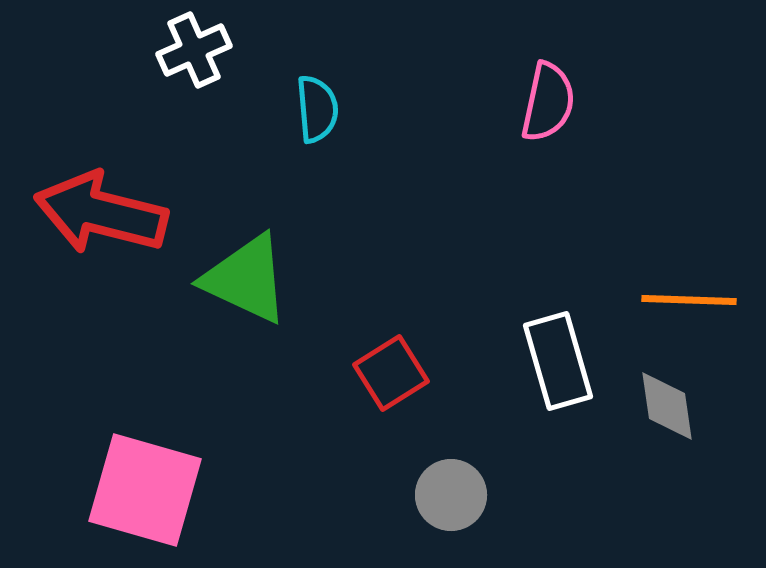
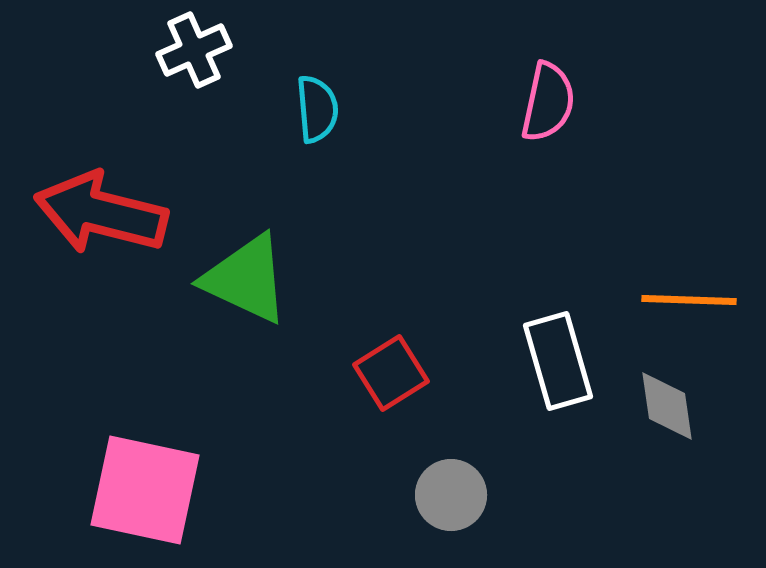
pink square: rotated 4 degrees counterclockwise
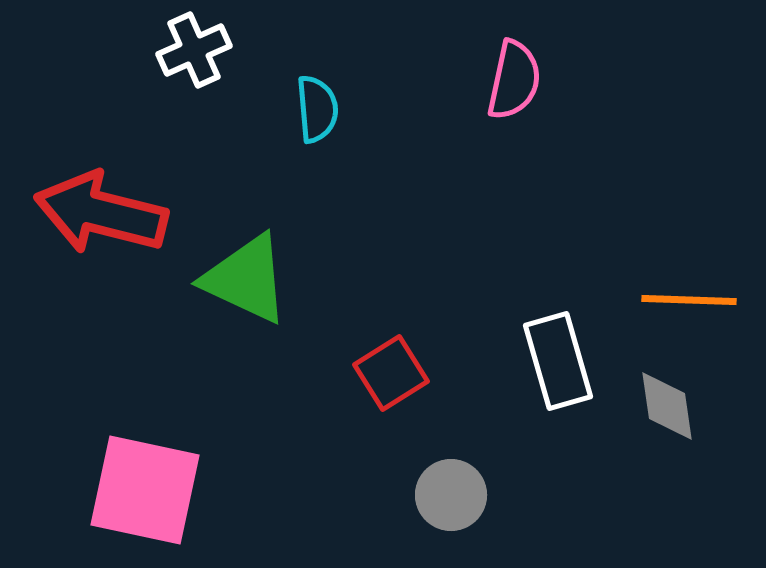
pink semicircle: moved 34 px left, 22 px up
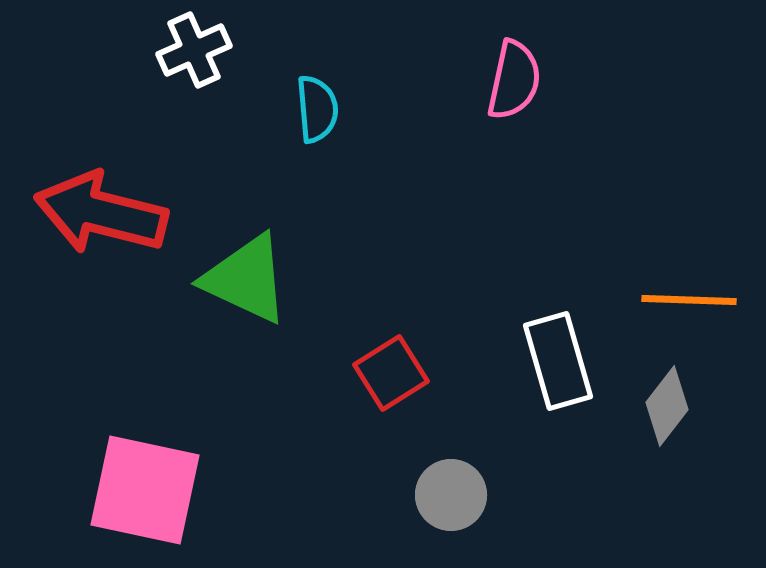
gray diamond: rotated 46 degrees clockwise
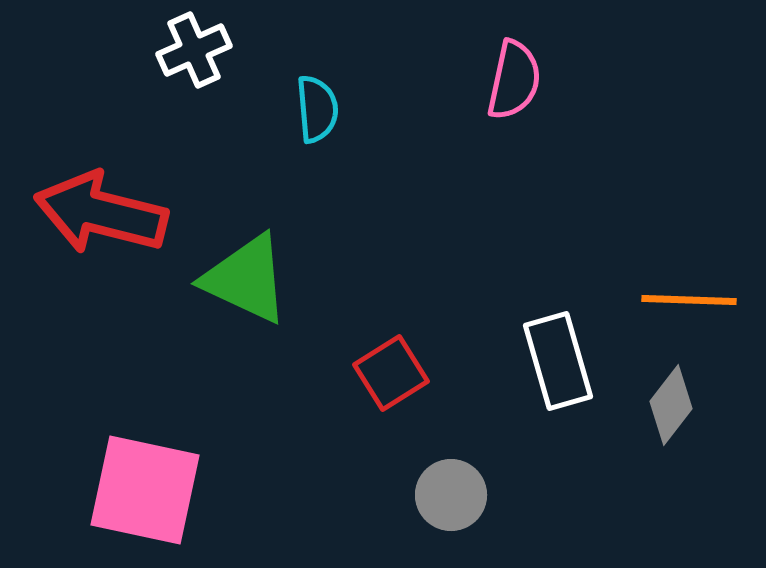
gray diamond: moved 4 px right, 1 px up
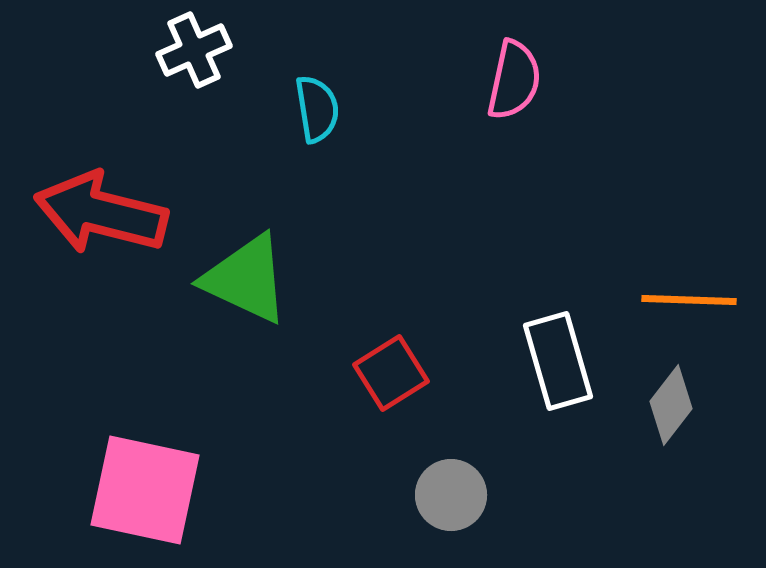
cyan semicircle: rotated 4 degrees counterclockwise
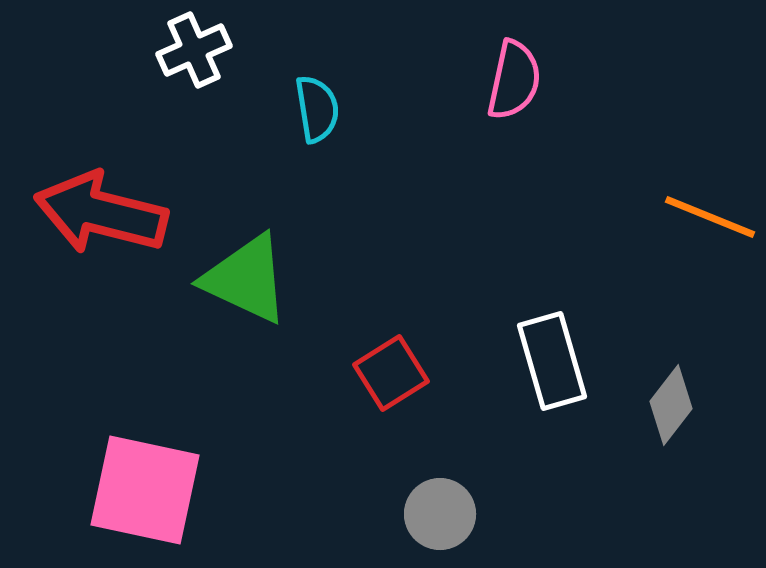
orange line: moved 21 px right, 83 px up; rotated 20 degrees clockwise
white rectangle: moved 6 px left
gray circle: moved 11 px left, 19 px down
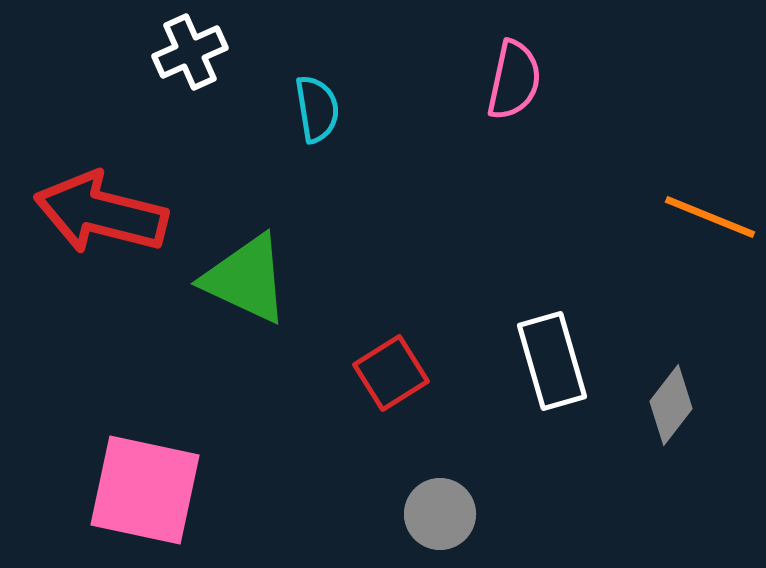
white cross: moved 4 px left, 2 px down
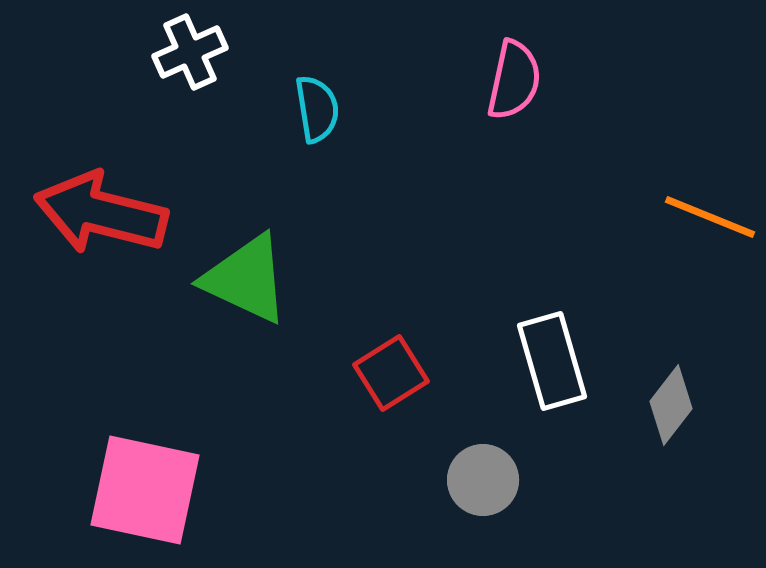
gray circle: moved 43 px right, 34 px up
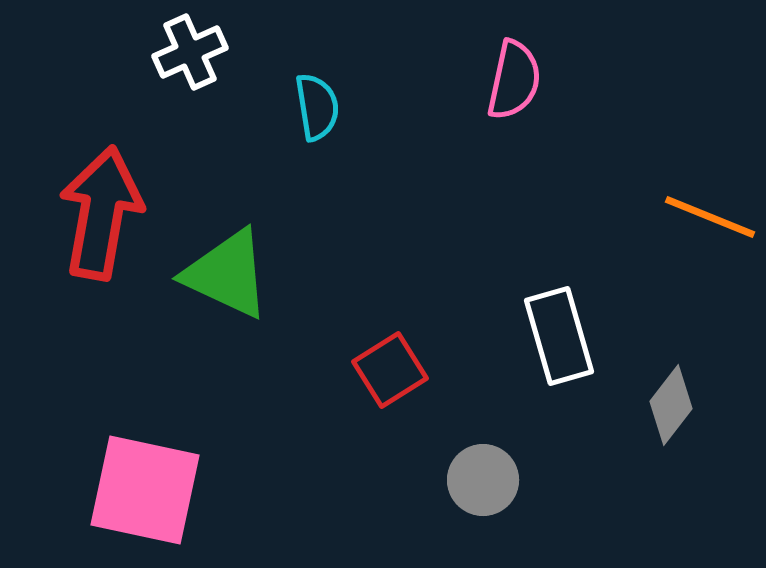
cyan semicircle: moved 2 px up
red arrow: rotated 86 degrees clockwise
green triangle: moved 19 px left, 5 px up
white rectangle: moved 7 px right, 25 px up
red square: moved 1 px left, 3 px up
